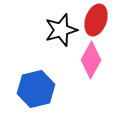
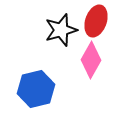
red ellipse: moved 1 px down
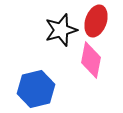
pink diamond: rotated 18 degrees counterclockwise
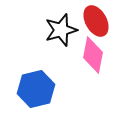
red ellipse: rotated 48 degrees counterclockwise
pink diamond: moved 2 px right, 5 px up
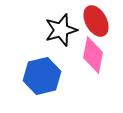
blue hexagon: moved 6 px right, 13 px up
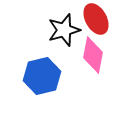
red ellipse: moved 2 px up
black star: moved 3 px right
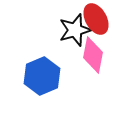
black star: moved 11 px right
blue hexagon: rotated 9 degrees counterclockwise
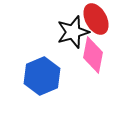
black star: moved 2 px left, 2 px down
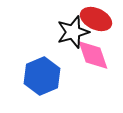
red ellipse: rotated 36 degrees counterclockwise
pink diamond: rotated 30 degrees counterclockwise
